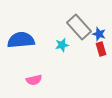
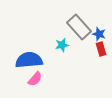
blue semicircle: moved 8 px right, 20 px down
pink semicircle: moved 1 px right, 1 px up; rotated 35 degrees counterclockwise
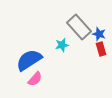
blue semicircle: rotated 28 degrees counterclockwise
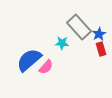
blue star: rotated 24 degrees clockwise
cyan star: moved 2 px up; rotated 16 degrees clockwise
blue semicircle: rotated 8 degrees counterclockwise
pink semicircle: moved 11 px right, 12 px up
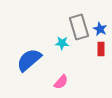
gray rectangle: rotated 25 degrees clockwise
blue star: moved 1 px right, 5 px up; rotated 16 degrees counterclockwise
red rectangle: rotated 16 degrees clockwise
pink semicircle: moved 15 px right, 15 px down
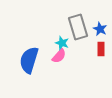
gray rectangle: moved 1 px left
cyan star: rotated 16 degrees clockwise
blue semicircle: rotated 32 degrees counterclockwise
pink semicircle: moved 2 px left, 26 px up
